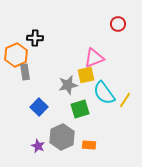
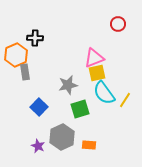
yellow square: moved 11 px right, 2 px up
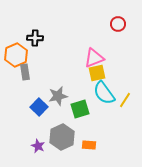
gray star: moved 10 px left, 11 px down
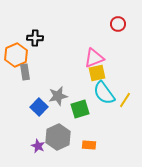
gray hexagon: moved 4 px left
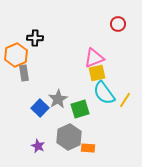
gray rectangle: moved 1 px left, 1 px down
gray star: moved 3 px down; rotated 18 degrees counterclockwise
blue square: moved 1 px right, 1 px down
gray hexagon: moved 11 px right
orange rectangle: moved 1 px left, 3 px down
